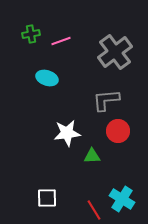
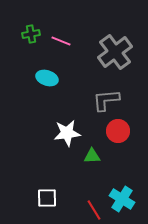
pink line: rotated 42 degrees clockwise
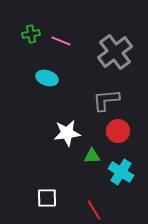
cyan cross: moved 1 px left, 27 px up
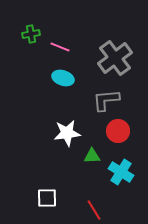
pink line: moved 1 px left, 6 px down
gray cross: moved 6 px down
cyan ellipse: moved 16 px right
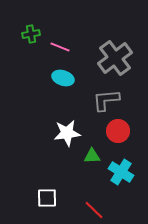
red line: rotated 15 degrees counterclockwise
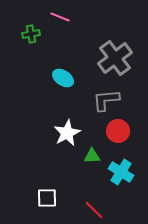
pink line: moved 30 px up
cyan ellipse: rotated 15 degrees clockwise
white star: rotated 20 degrees counterclockwise
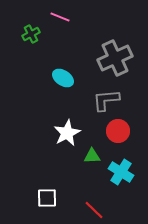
green cross: rotated 18 degrees counterclockwise
gray cross: rotated 12 degrees clockwise
